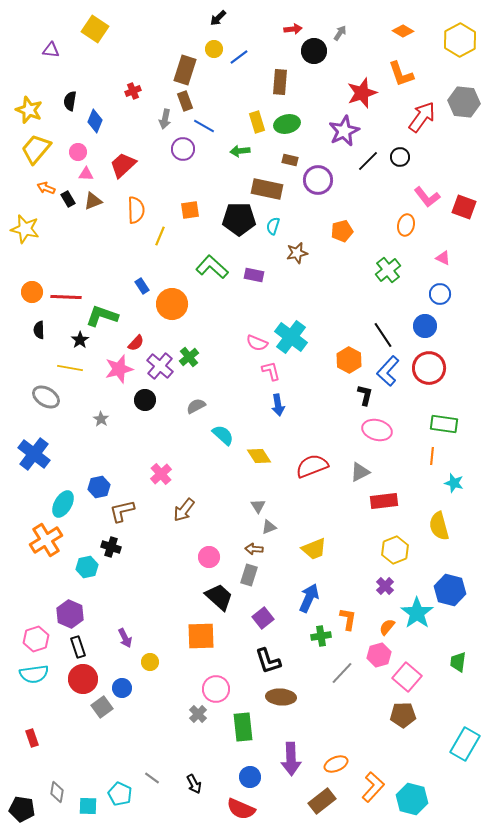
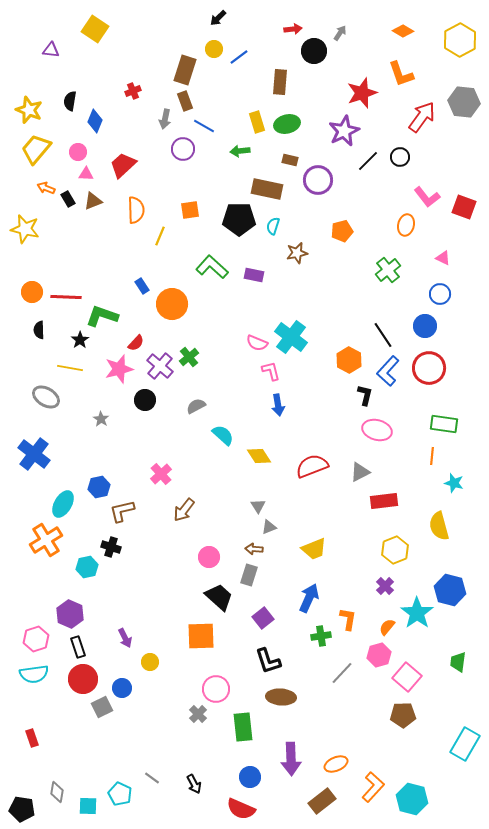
gray square at (102, 707): rotated 10 degrees clockwise
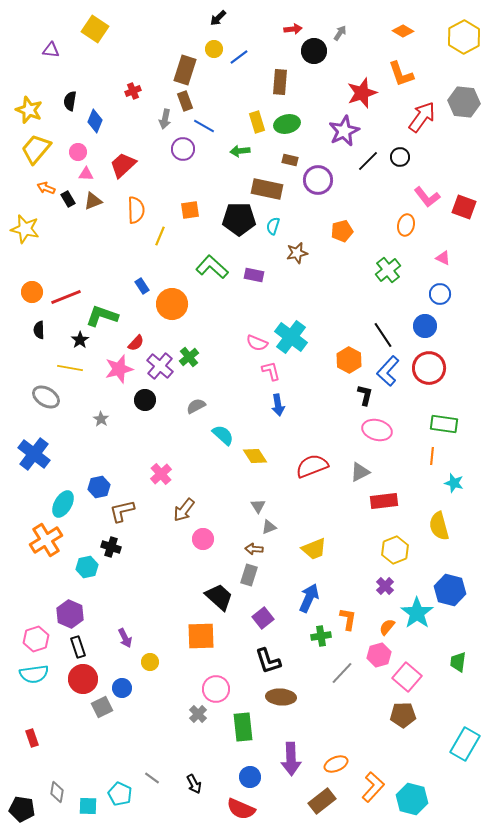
yellow hexagon at (460, 40): moved 4 px right, 3 px up
red line at (66, 297): rotated 24 degrees counterclockwise
yellow diamond at (259, 456): moved 4 px left
pink circle at (209, 557): moved 6 px left, 18 px up
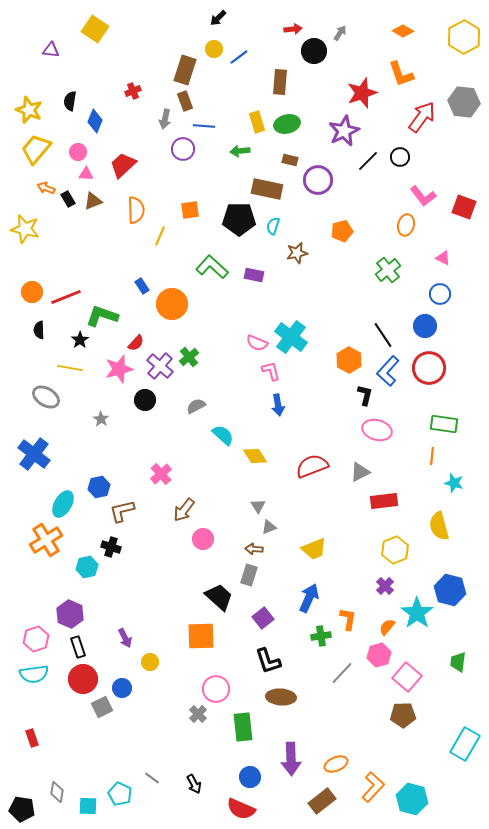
blue line at (204, 126): rotated 25 degrees counterclockwise
pink L-shape at (427, 197): moved 4 px left, 1 px up
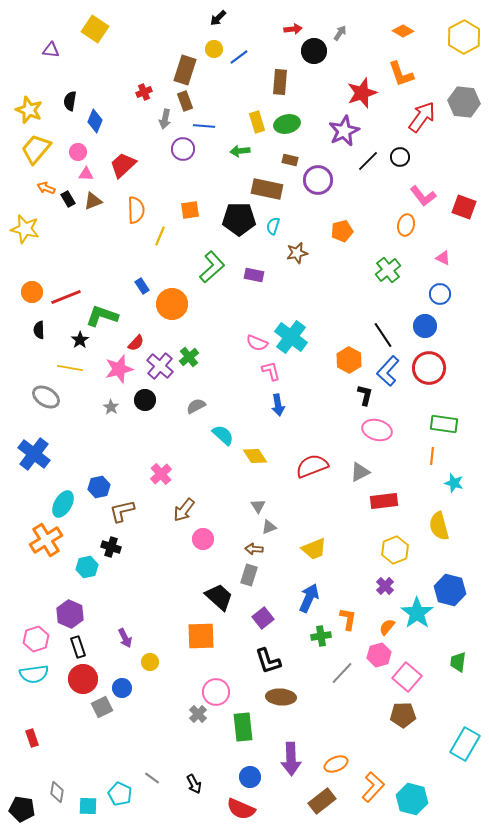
red cross at (133, 91): moved 11 px right, 1 px down
green L-shape at (212, 267): rotated 96 degrees clockwise
gray star at (101, 419): moved 10 px right, 12 px up
pink circle at (216, 689): moved 3 px down
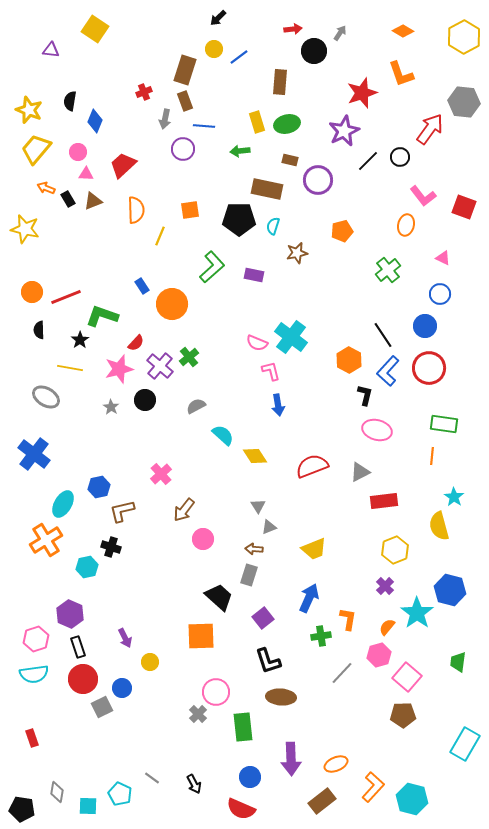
red arrow at (422, 117): moved 8 px right, 12 px down
cyan star at (454, 483): moved 14 px down; rotated 18 degrees clockwise
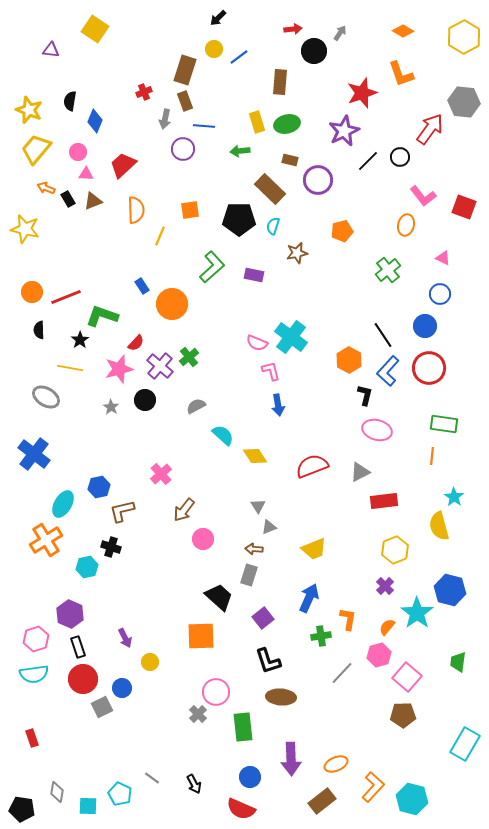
brown rectangle at (267, 189): moved 3 px right; rotated 32 degrees clockwise
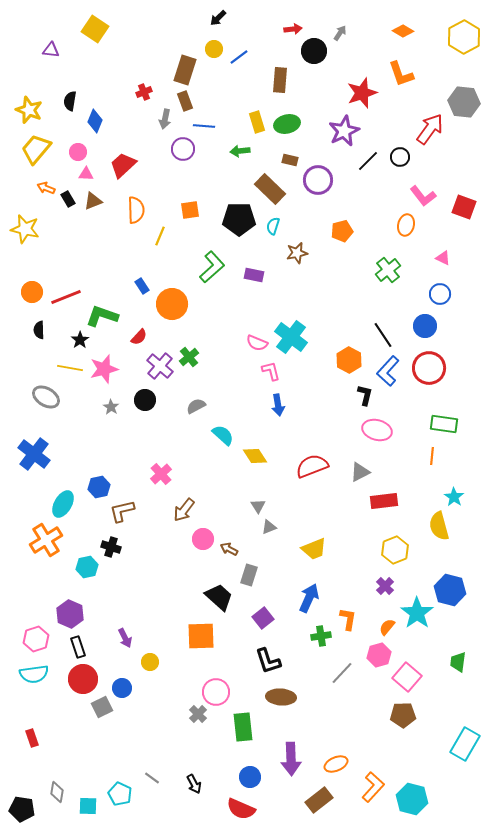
brown rectangle at (280, 82): moved 2 px up
red semicircle at (136, 343): moved 3 px right, 6 px up
pink star at (119, 369): moved 15 px left
brown arrow at (254, 549): moved 25 px left; rotated 24 degrees clockwise
brown rectangle at (322, 801): moved 3 px left, 1 px up
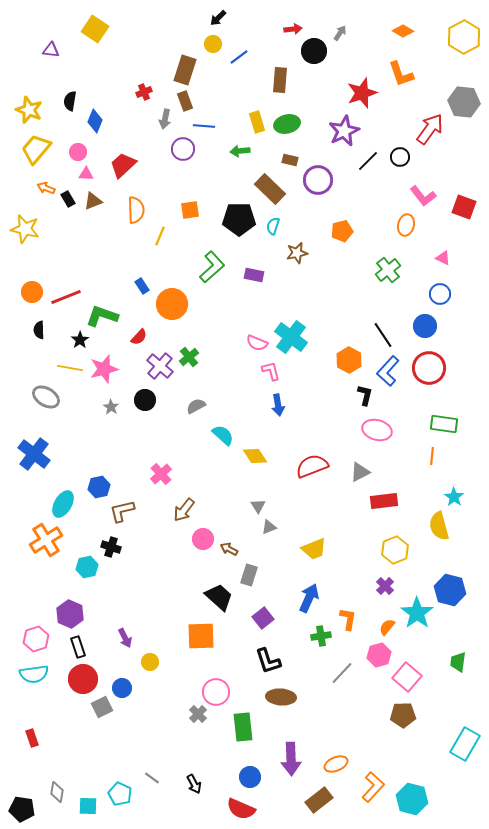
yellow circle at (214, 49): moved 1 px left, 5 px up
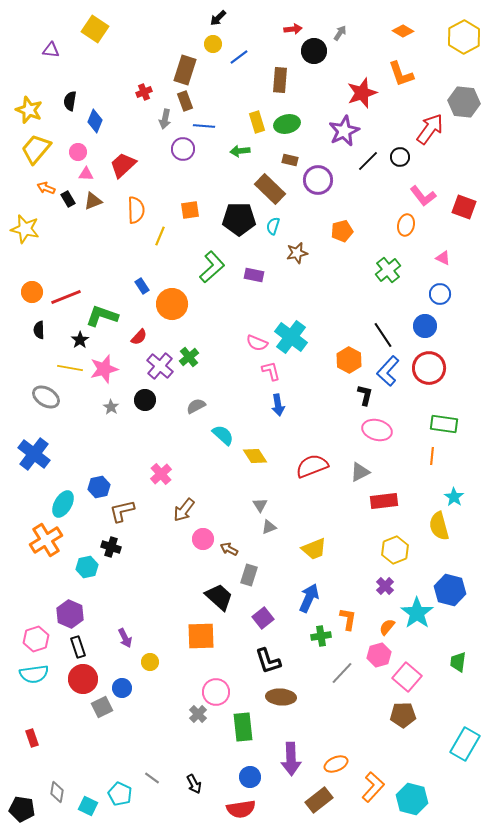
gray triangle at (258, 506): moved 2 px right, 1 px up
cyan square at (88, 806): rotated 24 degrees clockwise
red semicircle at (241, 809): rotated 32 degrees counterclockwise
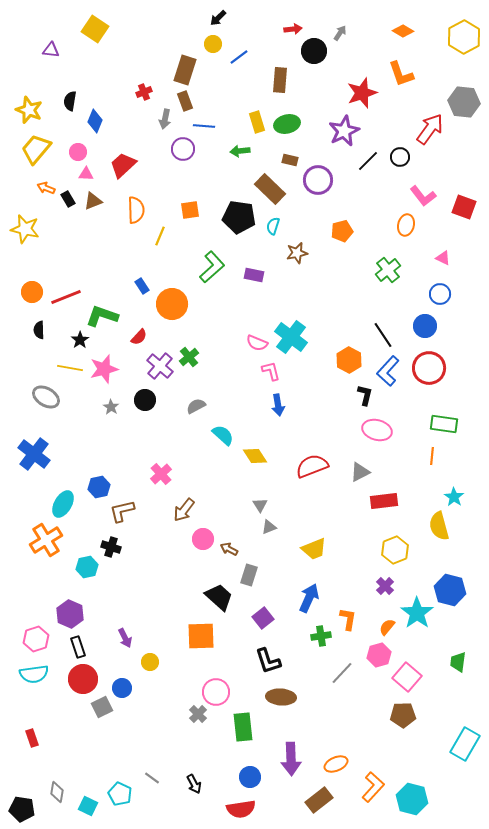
black pentagon at (239, 219): moved 2 px up; rotated 8 degrees clockwise
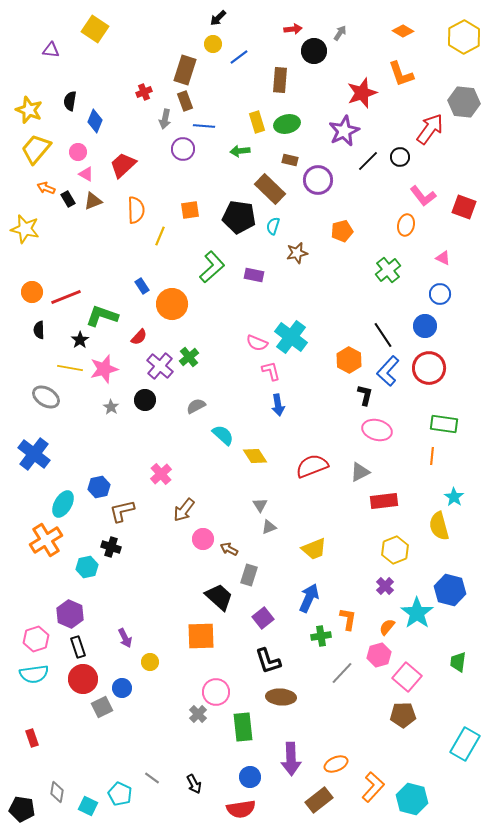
pink triangle at (86, 174): rotated 28 degrees clockwise
